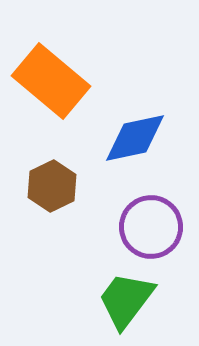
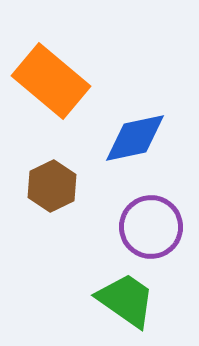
green trapezoid: rotated 88 degrees clockwise
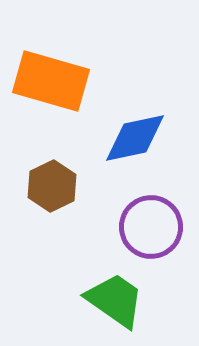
orange rectangle: rotated 24 degrees counterclockwise
green trapezoid: moved 11 px left
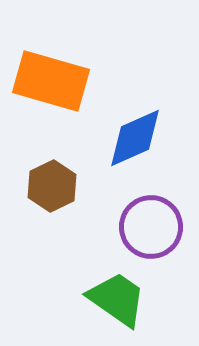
blue diamond: rotated 12 degrees counterclockwise
green trapezoid: moved 2 px right, 1 px up
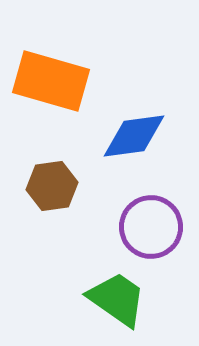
blue diamond: moved 1 px left, 2 px up; rotated 16 degrees clockwise
brown hexagon: rotated 18 degrees clockwise
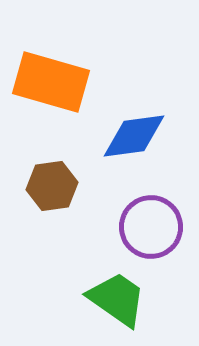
orange rectangle: moved 1 px down
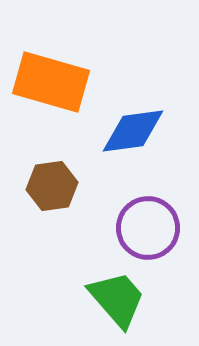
blue diamond: moved 1 px left, 5 px up
purple circle: moved 3 px left, 1 px down
green trapezoid: rotated 14 degrees clockwise
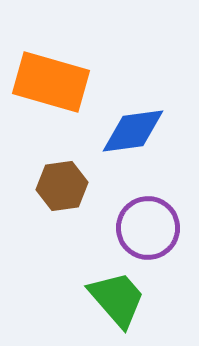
brown hexagon: moved 10 px right
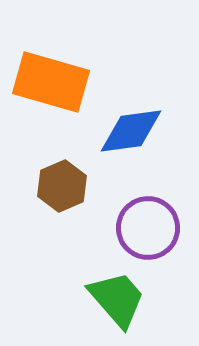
blue diamond: moved 2 px left
brown hexagon: rotated 15 degrees counterclockwise
